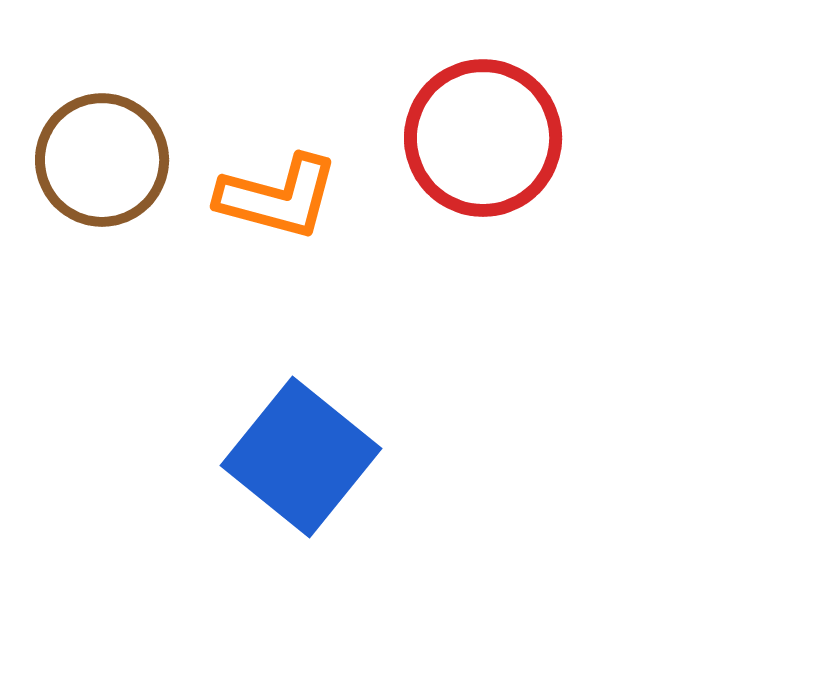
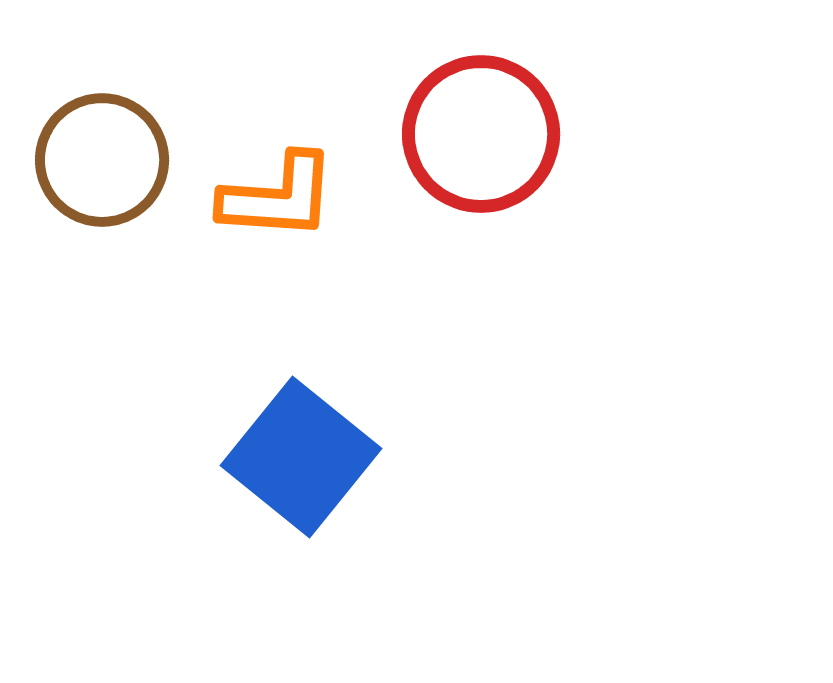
red circle: moved 2 px left, 4 px up
orange L-shape: rotated 11 degrees counterclockwise
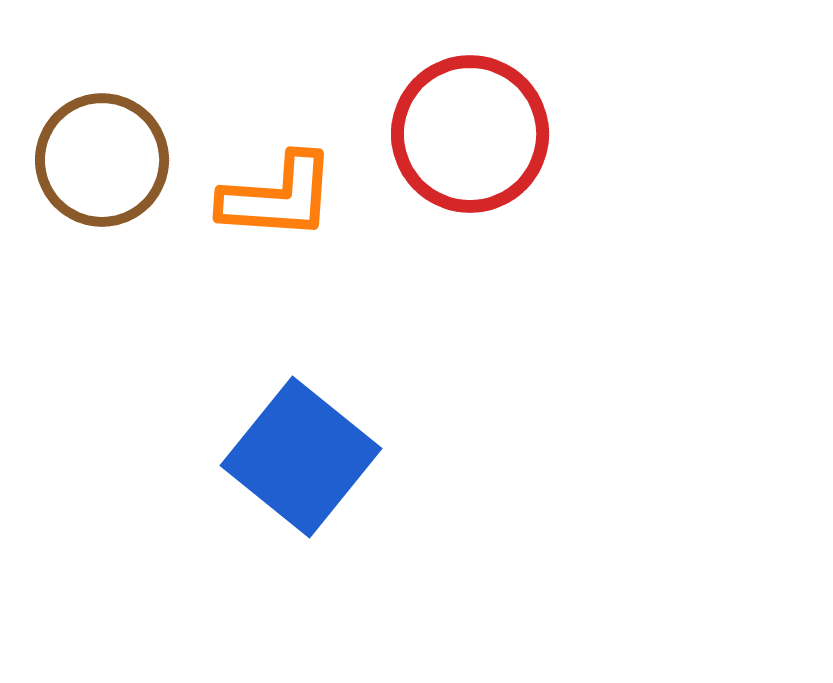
red circle: moved 11 px left
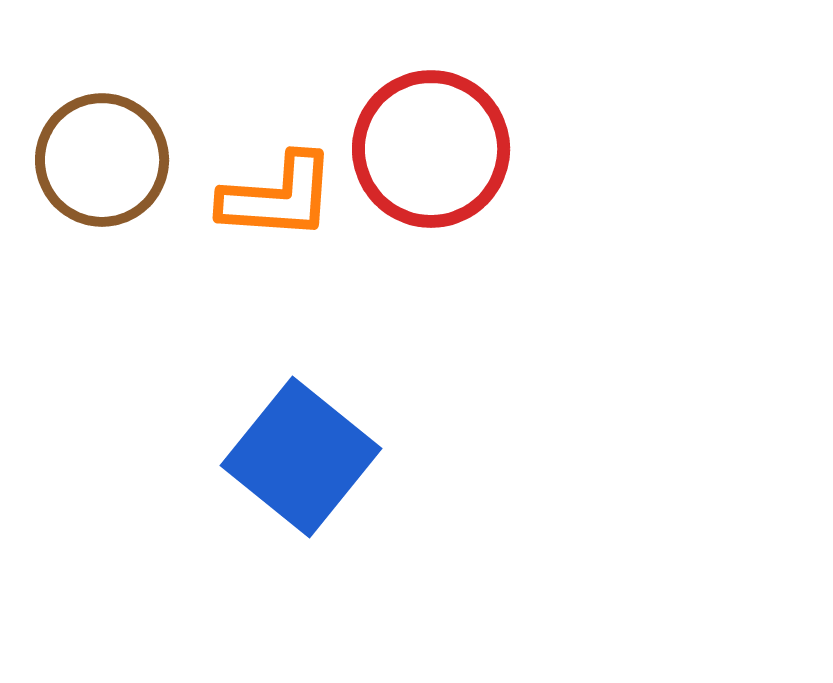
red circle: moved 39 px left, 15 px down
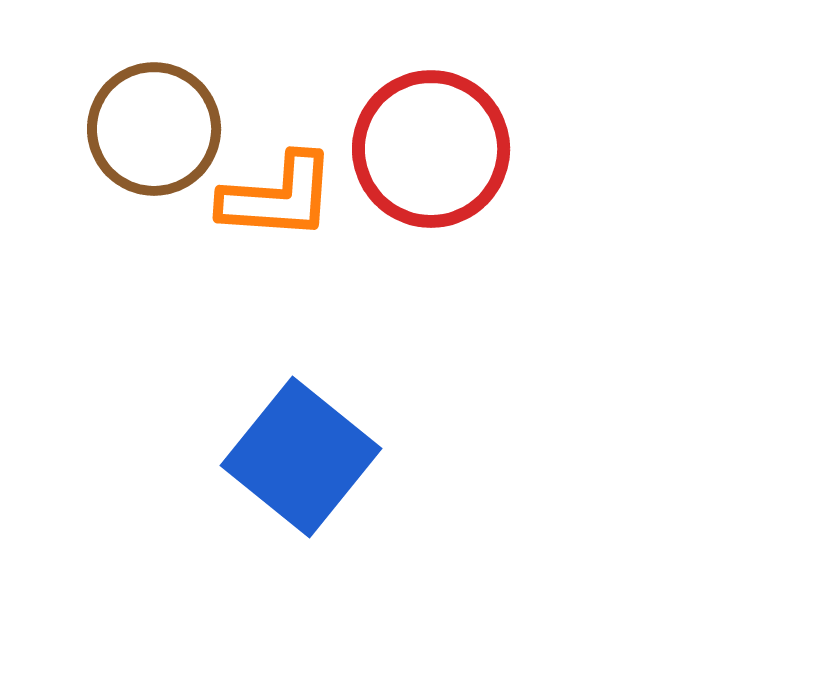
brown circle: moved 52 px right, 31 px up
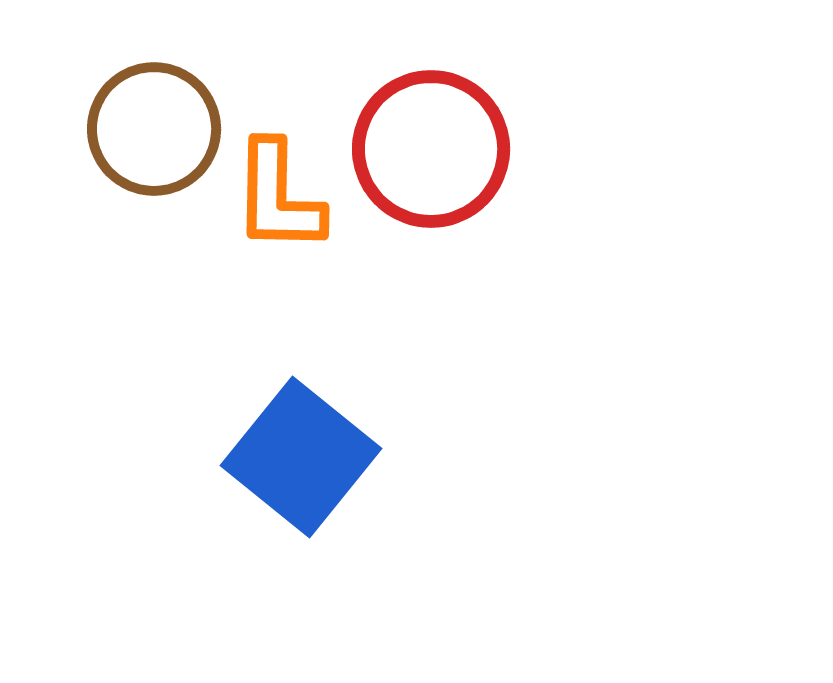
orange L-shape: rotated 87 degrees clockwise
